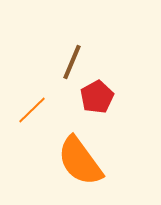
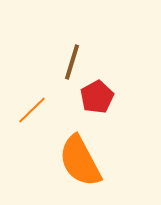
brown line: rotated 6 degrees counterclockwise
orange semicircle: rotated 8 degrees clockwise
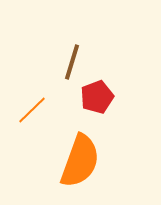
red pentagon: rotated 8 degrees clockwise
orange semicircle: rotated 132 degrees counterclockwise
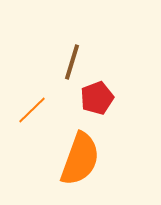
red pentagon: moved 1 px down
orange semicircle: moved 2 px up
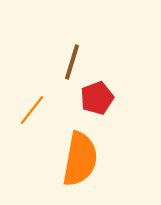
orange line: rotated 8 degrees counterclockwise
orange semicircle: rotated 10 degrees counterclockwise
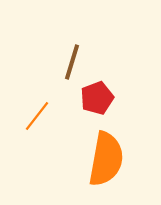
orange line: moved 5 px right, 6 px down
orange semicircle: moved 26 px right
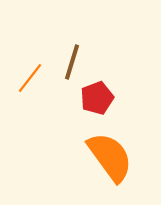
orange line: moved 7 px left, 38 px up
orange semicircle: moved 4 px right, 2 px up; rotated 46 degrees counterclockwise
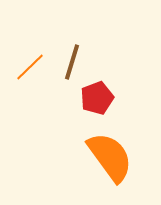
orange line: moved 11 px up; rotated 8 degrees clockwise
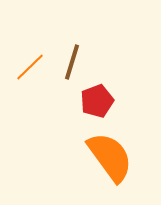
red pentagon: moved 3 px down
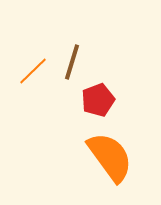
orange line: moved 3 px right, 4 px down
red pentagon: moved 1 px right, 1 px up
